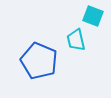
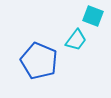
cyan trapezoid: rotated 130 degrees counterclockwise
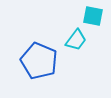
cyan square: rotated 10 degrees counterclockwise
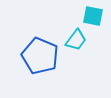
blue pentagon: moved 1 px right, 5 px up
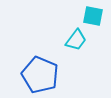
blue pentagon: moved 19 px down
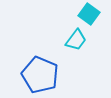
cyan square: moved 4 px left, 2 px up; rotated 25 degrees clockwise
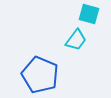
cyan square: rotated 20 degrees counterclockwise
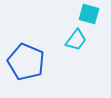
blue pentagon: moved 14 px left, 13 px up
